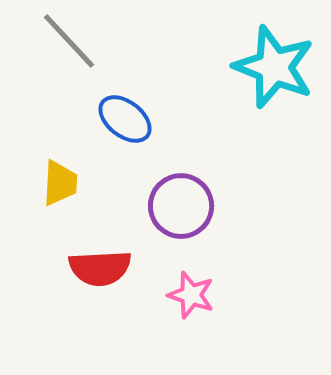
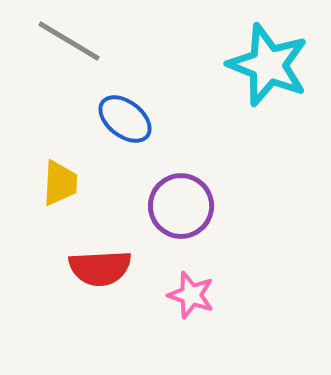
gray line: rotated 16 degrees counterclockwise
cyan star: moved 6 px left, 2 px up
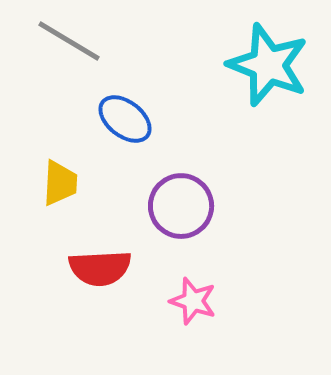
pink star: moved 2 px right, 6 px down
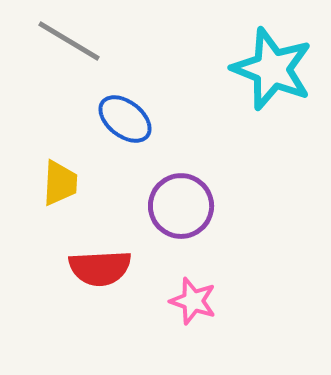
cyan star: moved 4 px right, 4 px down
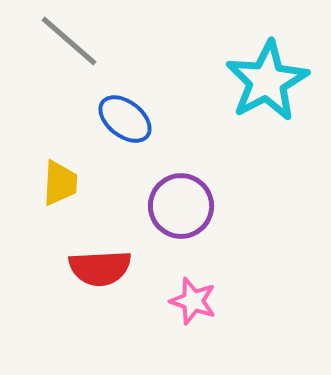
gray line: rotated 10 degrees clockwise
cyan star: moved 5 px left, 12 px down; rotated 22 degrees clockwise
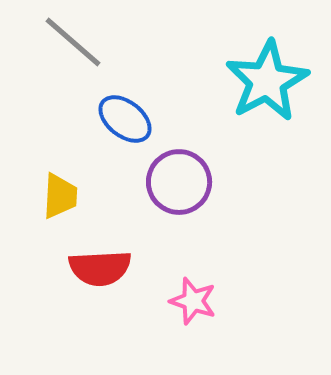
gray line: moved 4 px right, 1 px down
yellow trapezoid: moved 13 px down
purple circle: moved 2 px left, 24 px up
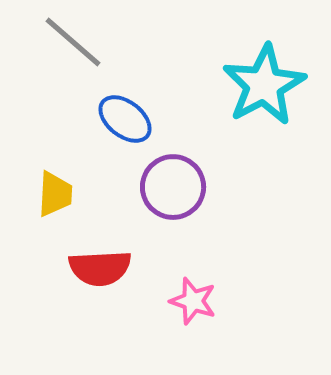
cyan star: moved 3 px left, 4 px down
purple circle: moved 6 px left, 5 px down
yellow trapezoid: moved 5 px left, 2 px up
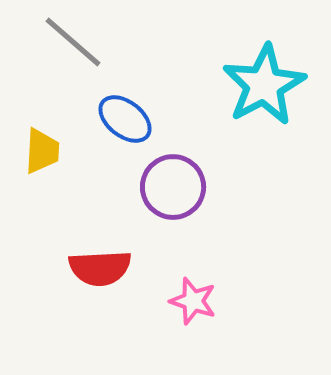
yellow trapezoid: moved 13 px left, 43 px up
